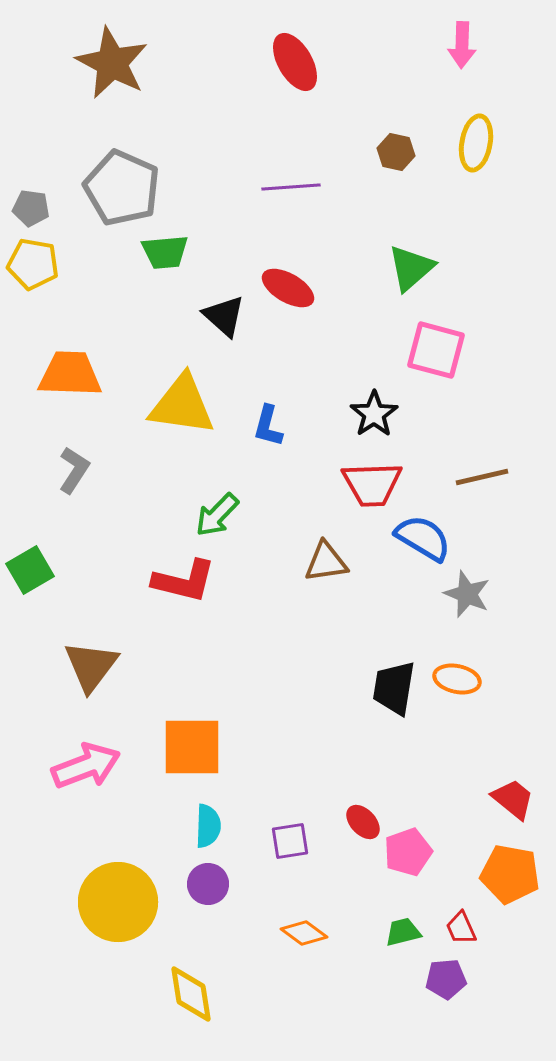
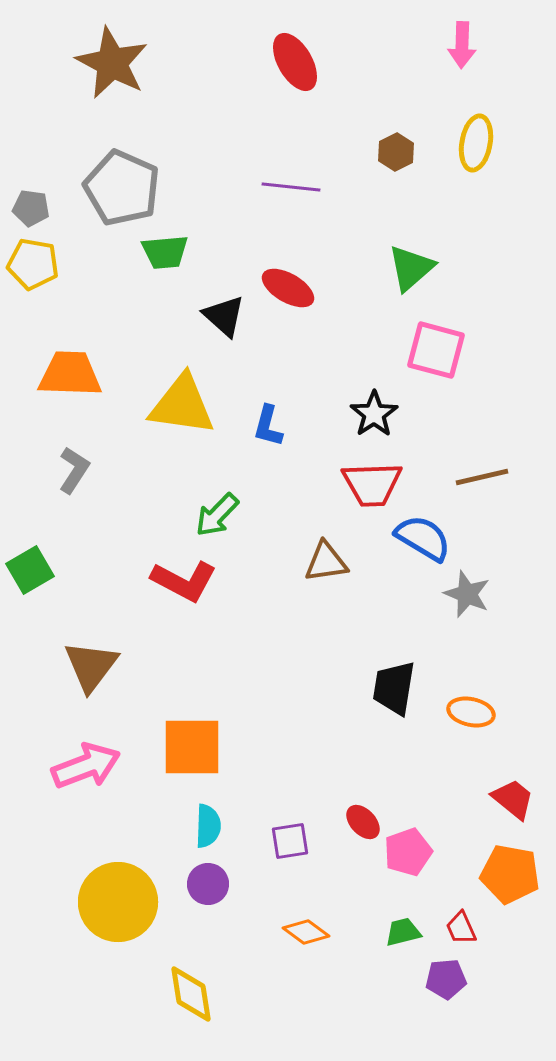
brown hexagon at (396, 152): rotated 21 degrees clockwise
purple line at (291, 187): rotated 10 degrees clockwise
red L-shape at (184, 581): rotated 14 degrees clockwise
orange ellipse at (457, 679): moved 14 px right, 33 px down
orange diamond at (304, 933): moved 2 px right, 1 px up
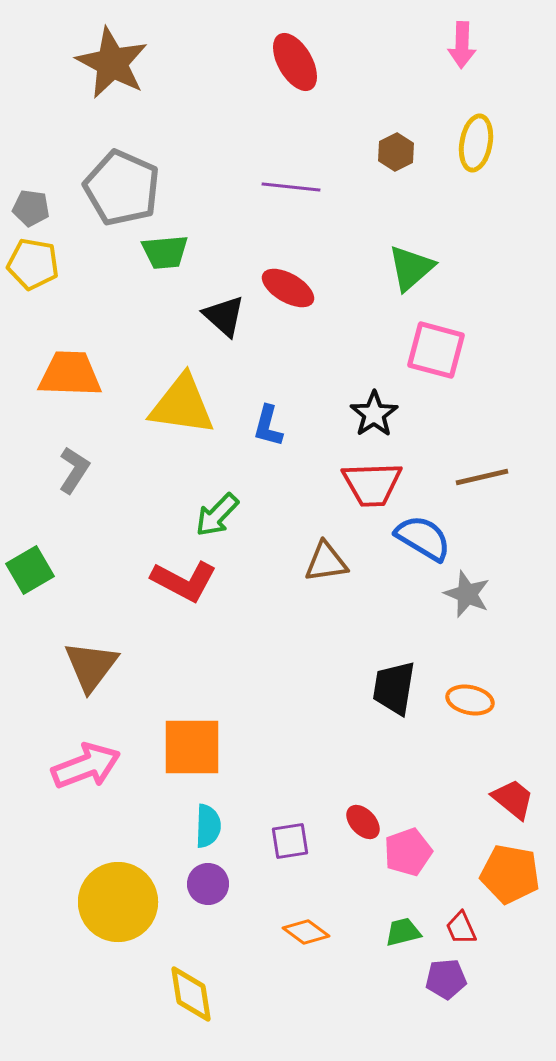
orange ellipse at (471, 712): moved 1 px left, 12 px up
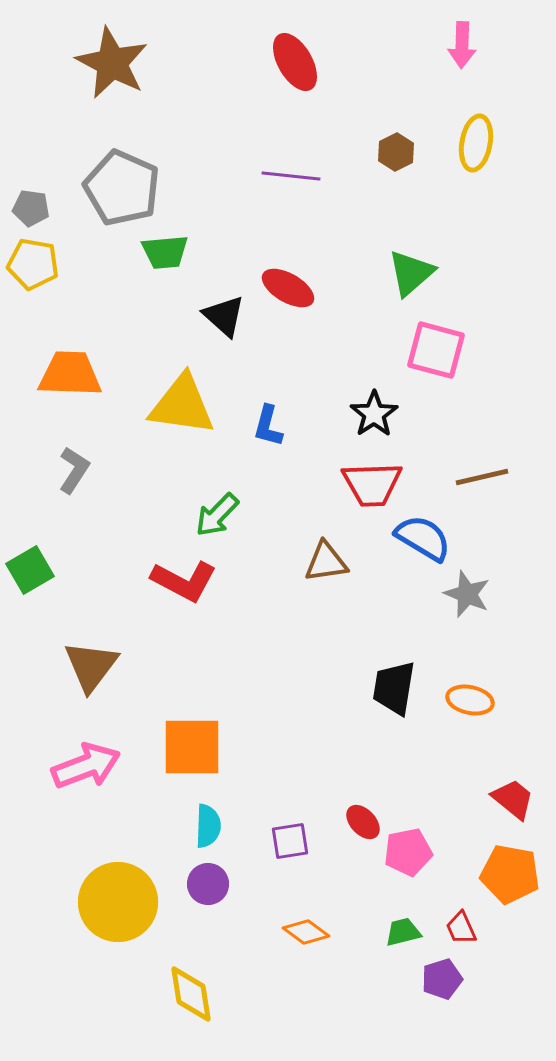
purple line at (291, 187): moved 11 px up
green triangle at (411, 268): moved 5 px down
pink pentagon at (408, 852): rotated 9 degrees clockwise
purple pentagon at (446, 979): moved 4 px left; rotated 12 degrees counterclockwise
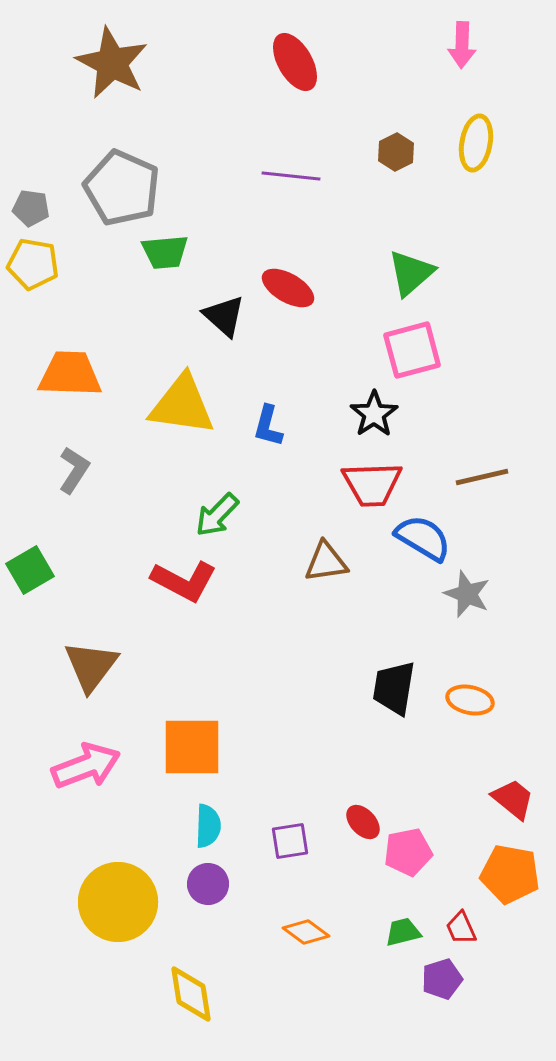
pink square at (436, 350): moved 24 px left; rotated 30 degrees counterclockwise
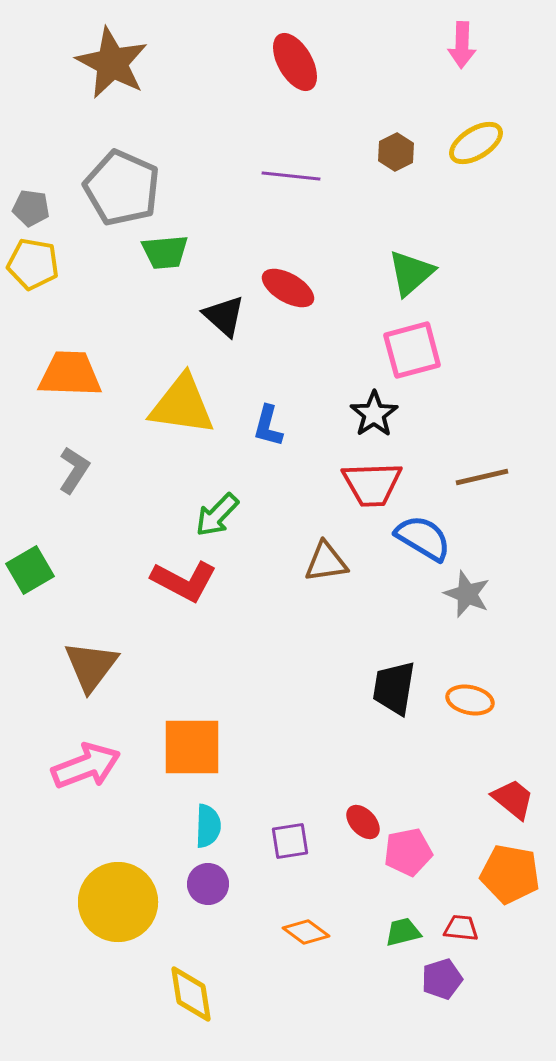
yellow ellipse at (476, 143): rotated 48 degrees clockwise
red trapezoid at (461, 928): rotated 120 degrees clockwise
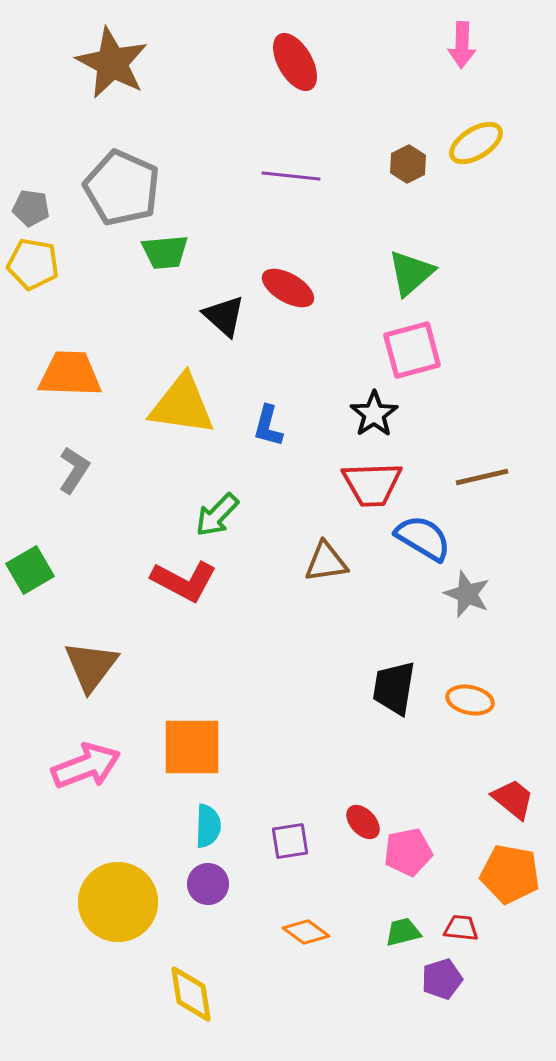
brown hexagon at (396, 152): moved 12 px right, 12 px down
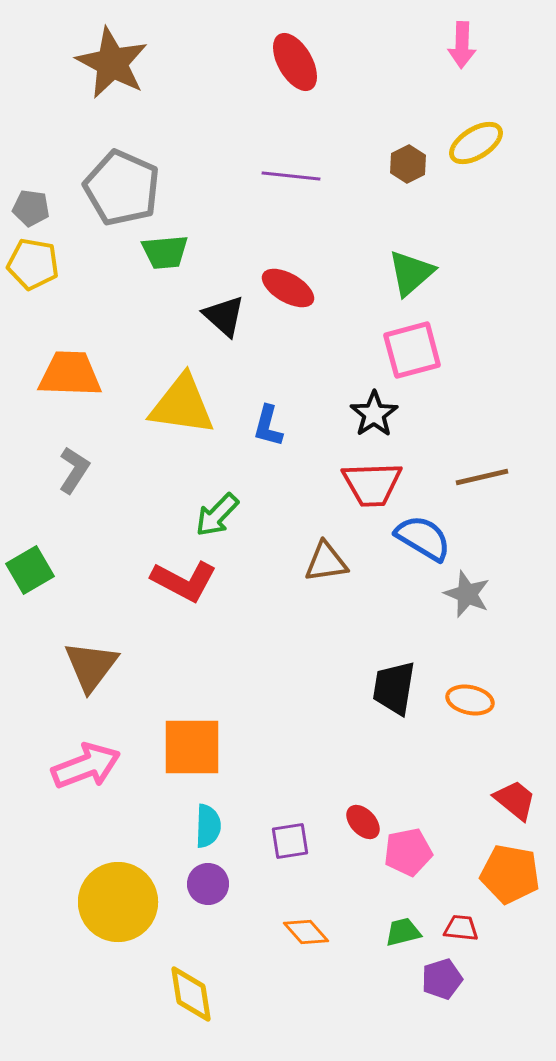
red trapezoid at (513, 799): moved 2 px right, 1 px down
orange diamond at (306, 932): rotated 12 degrees clockwise
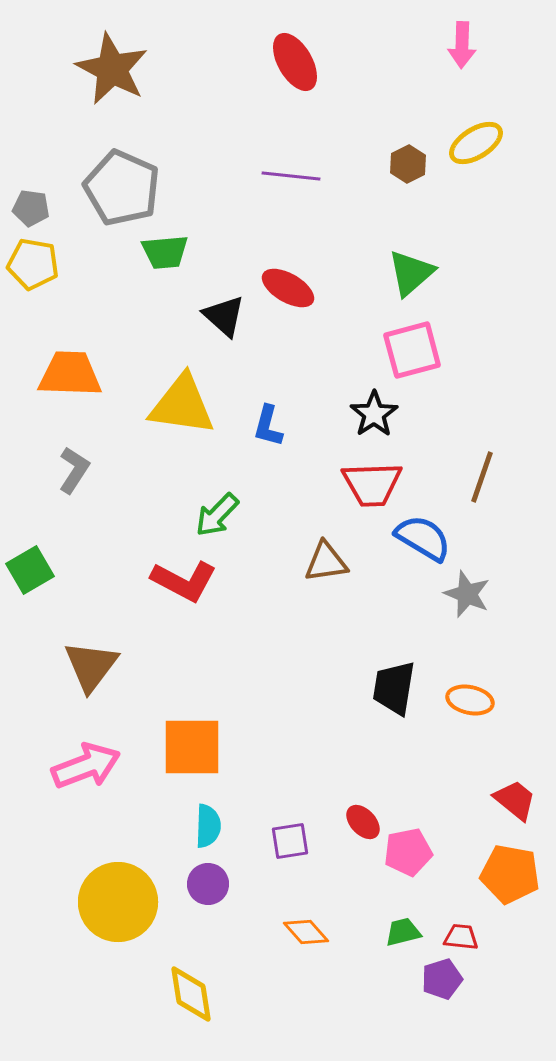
brown star at (112, 63): moved 6 px down
brown line at (482, 477): rotated 58 degrees counterclockwise
red trapezoid at (461, 928): moved 9 px down
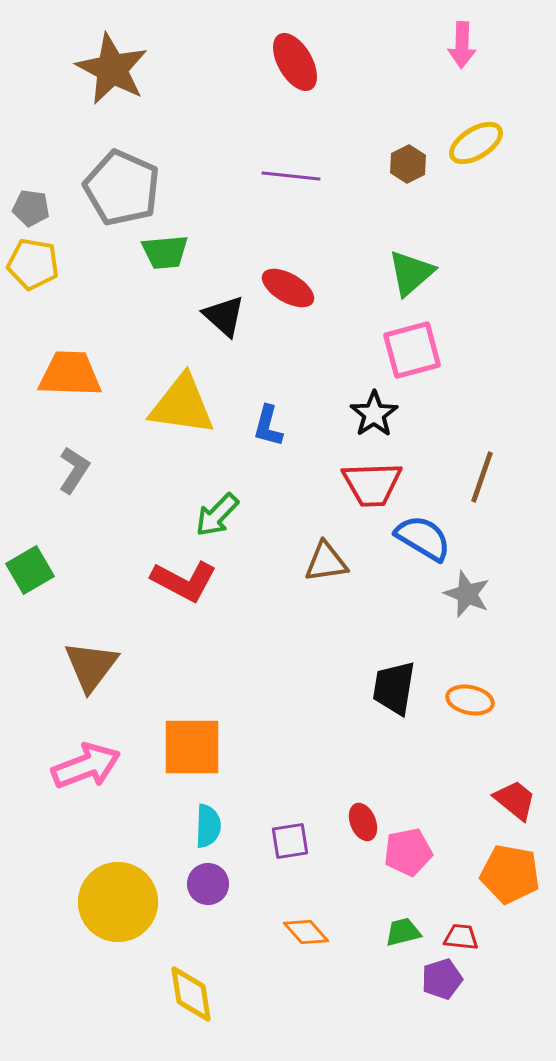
red ellipse at (363, 822): rotated 21 degrees clockwise
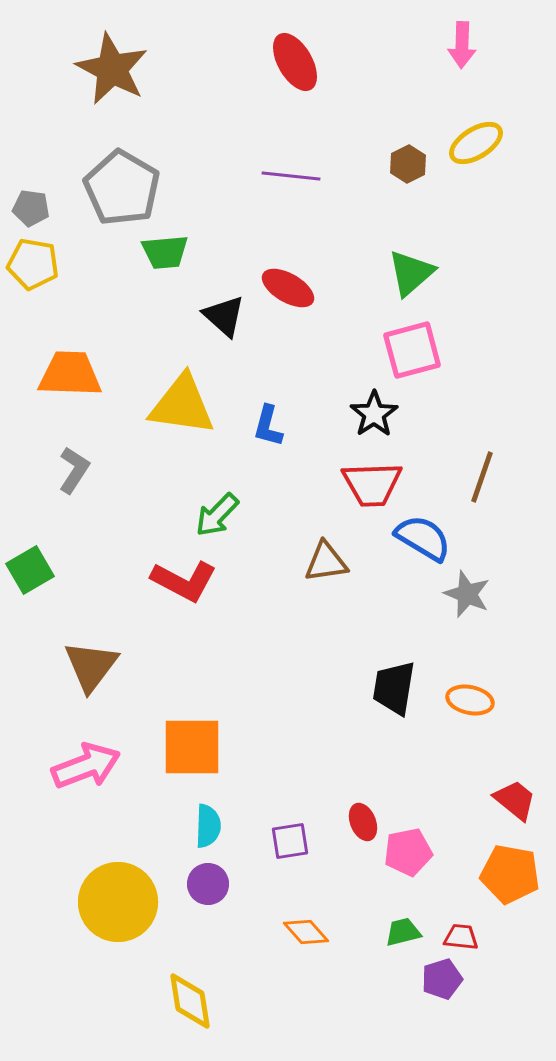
gray pentagon at (122, 188): rotated 6 degrees clockwise
yellow diamond at (191, 994): moved 1 px left, 7 px down
